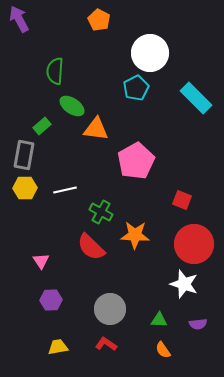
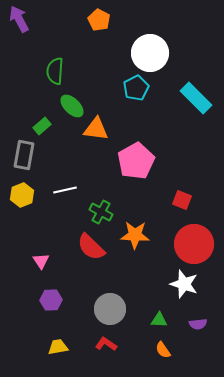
green ellipse: rotated 10 degrees clockwise
yellow hexagon: moved 3 px left, 7 px down; rotated 20 degrees counterclockwise
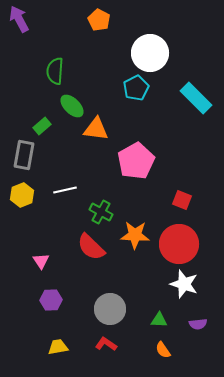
red circle: moved 15 px left
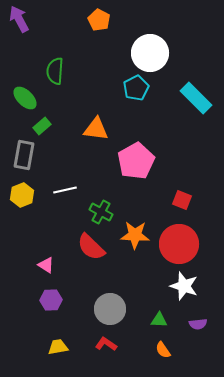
green ellipse: moved 47 px left, 8 px up
pink triangle: moved 5 px right, 4 px down; rotated 24 degrees counterclockwise
white star: moved 2 px down
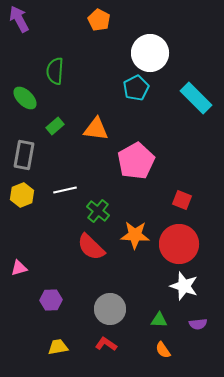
green rectangle: moved 13 px right
green cross: moved 3 px left, 1 px up; rotated 10 degrees clockwise
pink triangle: moved 27 px left, 3 px down; rotated 48 degrees counterclockwise
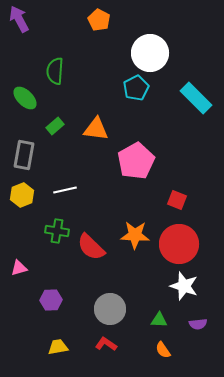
red square: moved 5 px left
green cross: moved 41 px left, 20 px down; rotated 30 degrees counterclockwise
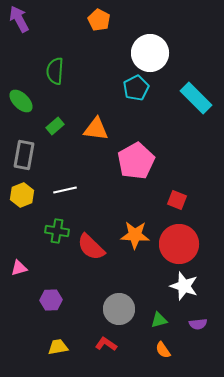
green ellipse: moved 4 px left, 3 px down
gray circle: moved 9 px right
green triangle: rotated 18 degrees counterclockwise
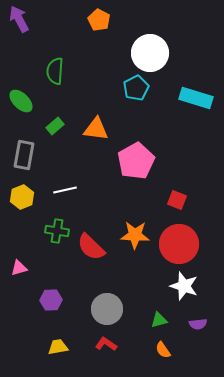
cyan rectangle: rotated 28 degrees counterclockwise
yellow hexagon: moved 2 px down
gray circle: moved 12 px left
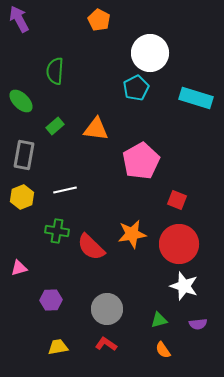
pink pentagon: moved 5 px right
orange star: moved 3 px left, 1 px up; rotated 12 degrees counterclockwise
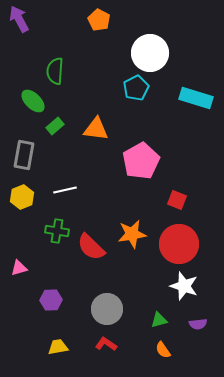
green ellipse: moved 12 px right
